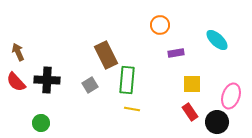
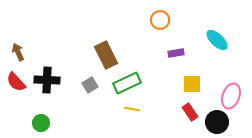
orange circle: moved 5 px up
green rectangle: moved 3 px down; rotated 60 degrees clockwise
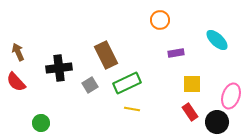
black cross: moved 12 px right, 12 px up; rotated 10 degrees counterclockwise
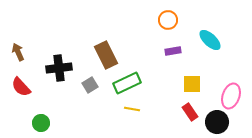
orange circle: moved 8 px right
cyan ellipse: moved 7 px left
purple rectangle: moved 3 px left, 2 px up
red semicircle: moved 5 px right, 5 px down
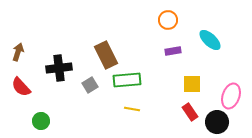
brown arrow: rotated 42 degrees clockwise
green rectangle: moved 3 px up; rotated 20 degrees clockwise
green circle: moved 2 px up
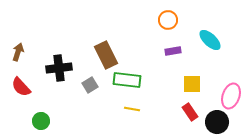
green rectangle: rotated 12 degrees clockwise
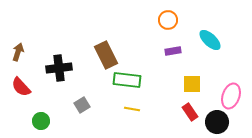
gray square: moved 8 px left, 20 px down
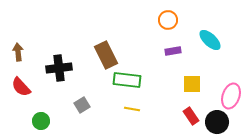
brown arrow: rotated 24 degrees counterclockwise
red rectangle: moved 1 px right, 4 px down
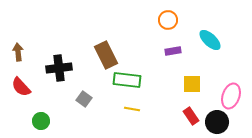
gray square: moved 2 px right, 6 px up; rotated 21 degrees counterclockwise
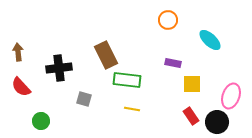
purple rectangle: moved 12 px down; rotated 21 degrees clockwise
gray square: rotated 21 degrees counterclockwise
